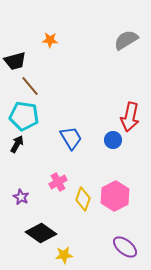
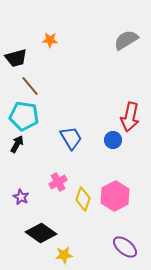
black trapezoid: moved 1 px right, 3 px up
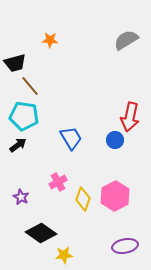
black trapezoid: moved 1 px left, 5 px down
blue circle: moved 2 px right
black arrow: moved 1 px right, 1 px down; rotated 24 degrees clockwise
purple ellipse: moved 1 px up; rotated 50 degrees counterclockwise
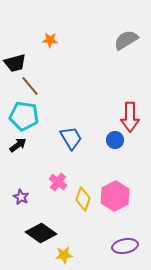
red arrow: rotated 12 degrees counterclockwise
pink cross: rotated 24 degrees counterclockwise
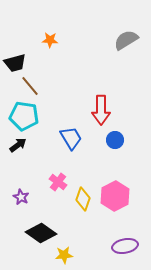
red arrow: moved 29 px left, 7 px up
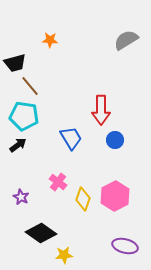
purple ellipse: rotated 25 degrees clockwise
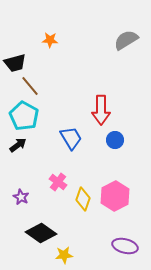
cyan pentagon: rotated 20 degrees clockwise
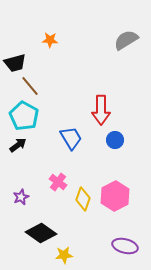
purple star: rotated 21 degrees clockwise
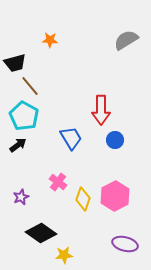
purple ellipse: moved 2 px up
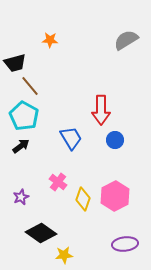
black arrow: moved 3 px right, 1 px down
purple ellipse: rotated 20 degrees counterclockwise
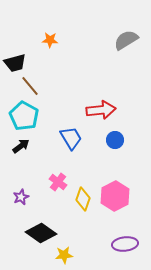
red arrow: rotated 96 degrees counterclockwise
